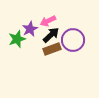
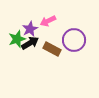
black arrow: moved 21 px left, 8 px down; rotated 12 degrees clockwise
purple circle: moved 1 px right
brown rectangle: rotated 48 degrees clockwise
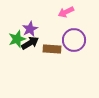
pink arrow: moved 18 px right, 9 px up
brown rectangle: rotated 24 degrees counterclockwise
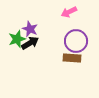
pink arrow: moved 3 px right
purple star: rotated 21 degrees counterclockwise
purple circle: moved 2 px right, 1 px down
brown rectangle: moved 20 px right, 9 px down
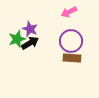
purple circle: moved 5 px left
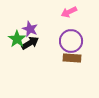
green star: rotated 18 degrees counterclockwise
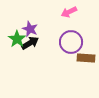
purple circle: moved 1 px down
brown rectangle: moved 14 px right
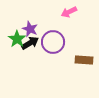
purple circle: moved 18 px left
brown rectangle: moved 2 px left, 2 px down
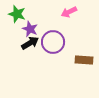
green star: moved 25 px up; rotated 18 degrees counterclockwise
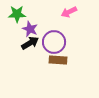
green star: rotated 18 degrees counterclockwise
purple circle: moved 1 px right
brown rectangle: moved 26 px left
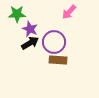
pink arrow: rotated 21 degrees counterclockwise
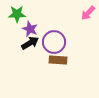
pink arrow: moved 19 px right, 1 px down
